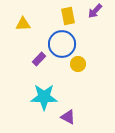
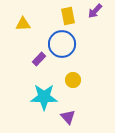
yellow circle: moved 5 px left, 16 px down
purple triangle: rotated 21 degrees clockwise
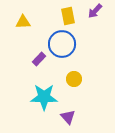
yellow triangle: moved 2 px up
yellow circle: moved 1 px right, 1 px up
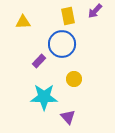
purple rectangle: moved 2 px down
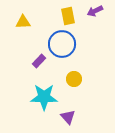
purple arrow: rotated 21 degrees clockwise
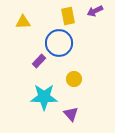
blue circle: moved 3 px left, 1 px up
purple triangle: moved 3 px right, 3 px up
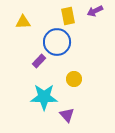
blue circle: moved 2 px left, 1 px up
purple triangle: moved 4 px left, 1 px down
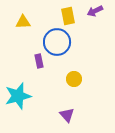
purple rectangle: rotated 56 degrees counterclockwise
cyan star: moved 26 px left, 1 px up; rotated 16 degrees counterclockwise
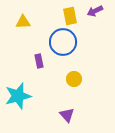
yellow rectangle: moved 2 px right
blue circle: moved 6 px right
